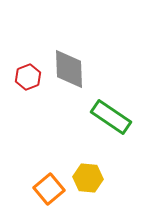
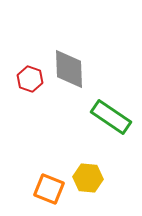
red hexagon: moved 2 px right, 2 px down; rotated 20 degrees counterclockwise
orange square: rotated 28 degrees counterclockwise
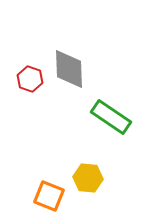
orange square: moved 7 px down
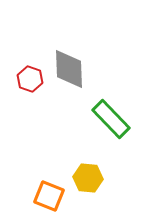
green rectangle: moved 2 px down; rotated 12 degrees clockwise
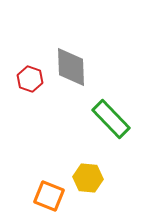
gray diamond: moved 2 px right, 2 px up
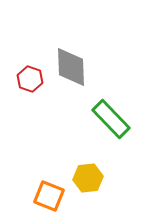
yellow hexagon: rotated 12 degrees counterclockwise
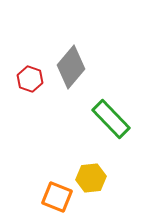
gray diamond: rotated 42 degrees clockwise
yellow hexagon: moved 3 px right
orange square: moved 8 px right, 1 px down
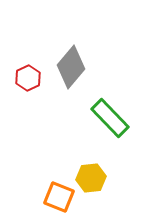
red hexagon: moved 2 px left, 1 px up; rotated 15 degrees clockwise
green rectangle: moved 1 px left, 1 px up
orange square: moved 2 px right
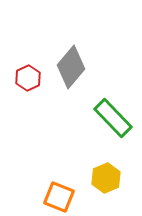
green rectangle: moved 3 px right
yellow hexagon: moved 15 px right; rotated 16 degrees counterclockwise
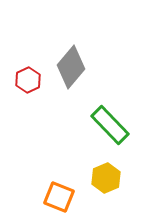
red hexagon: moved 2 px down
green rectangle: moved 3 px left, 7 px down
